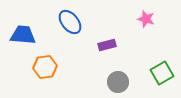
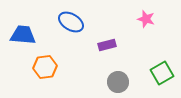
blue ellipse: moved 1 px right; rotated 20 degrees counterclockwise
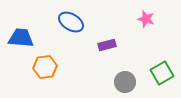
blue trapezoid: moved 2 px left, 3 px down
gray circle: moved 7 px right
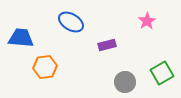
pink star: moved 1 px right, 2 px down; rotated 24 degrees clockwise
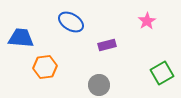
gray circle: moved 26 px left, 3 px down
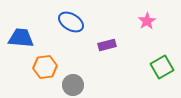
green square: moved 6 px up
gray circle: moved 26 px left
